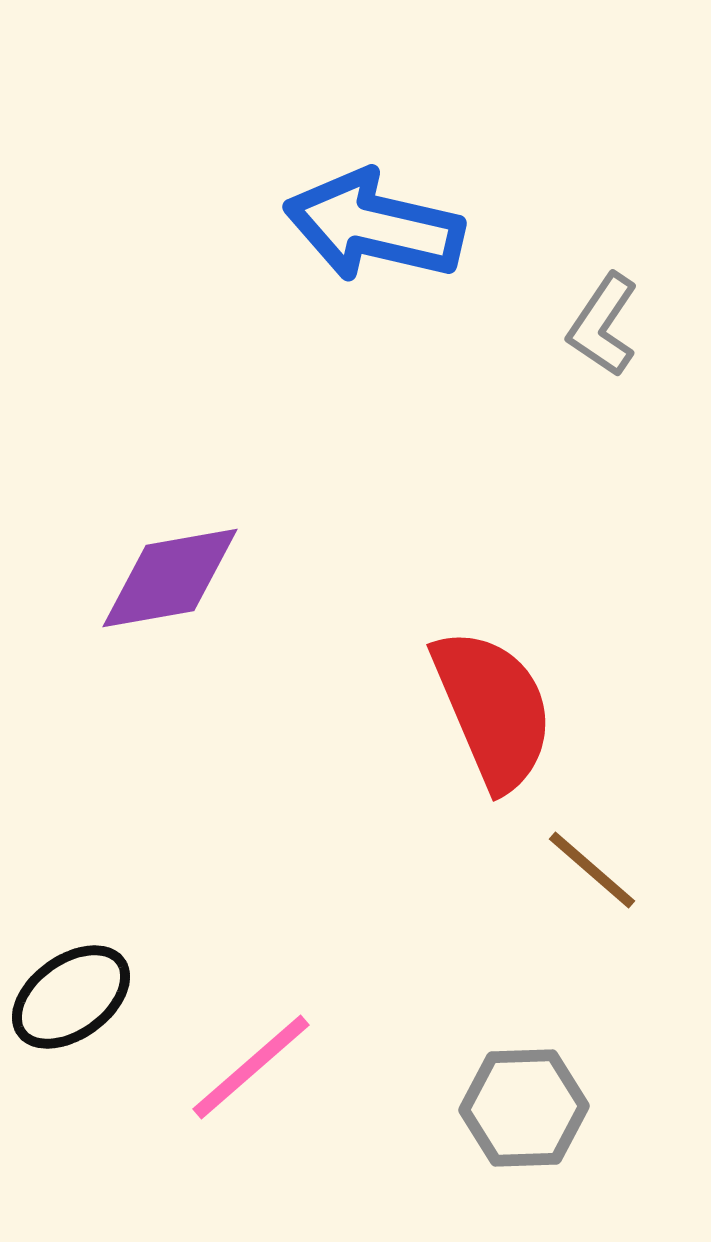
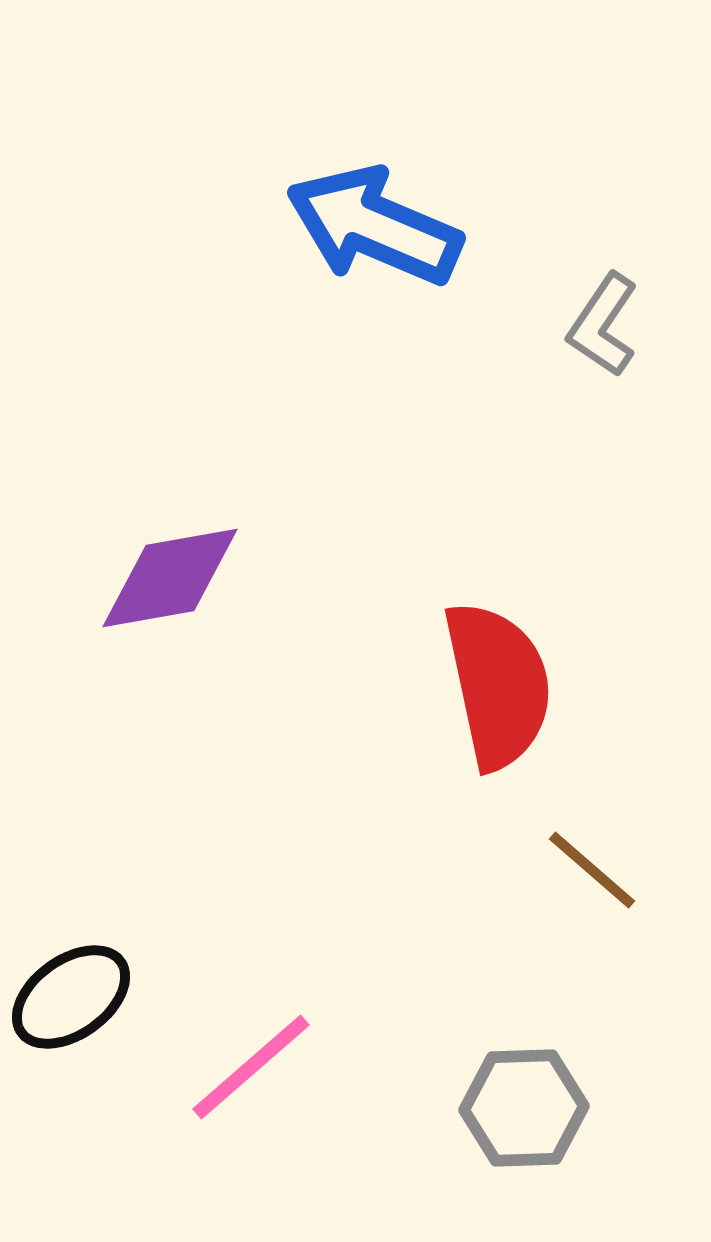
blue arrow: rotated 10 degrees clockwise
red semicircle: moved 5 px right, 24 px up; rotated 11 degrees clockwise
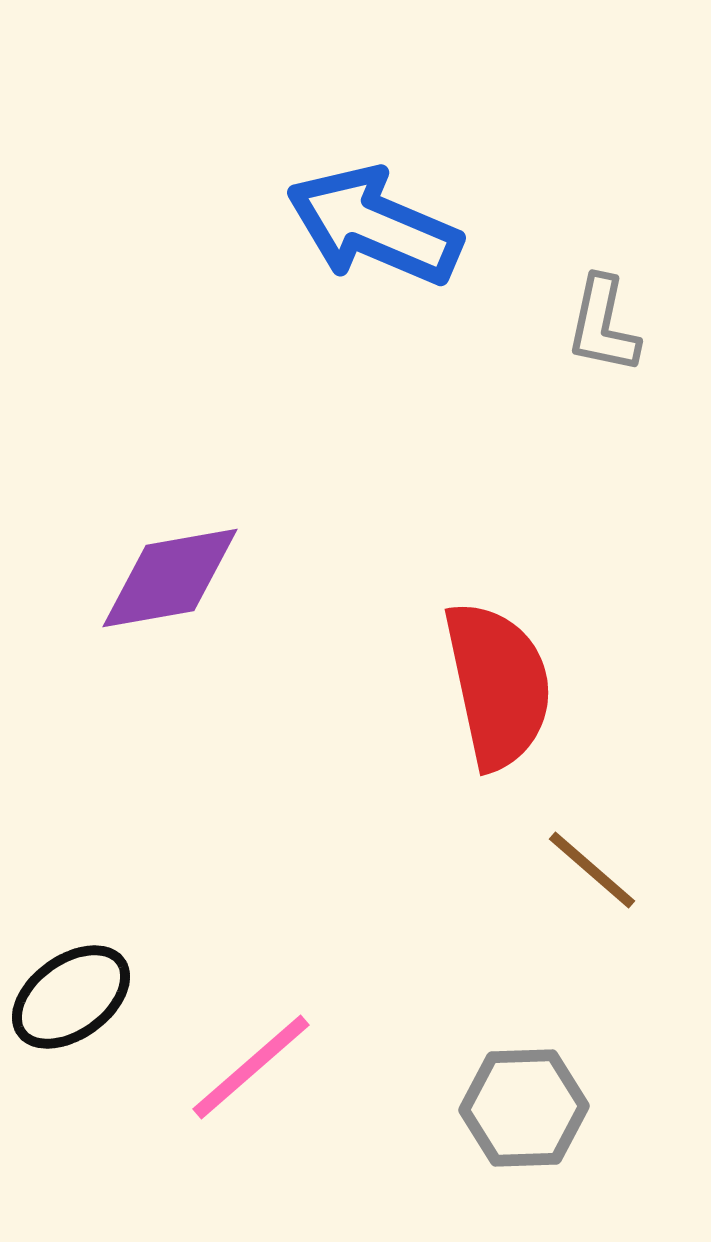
gray L-shape: rotated 22 degrees counterclockwise
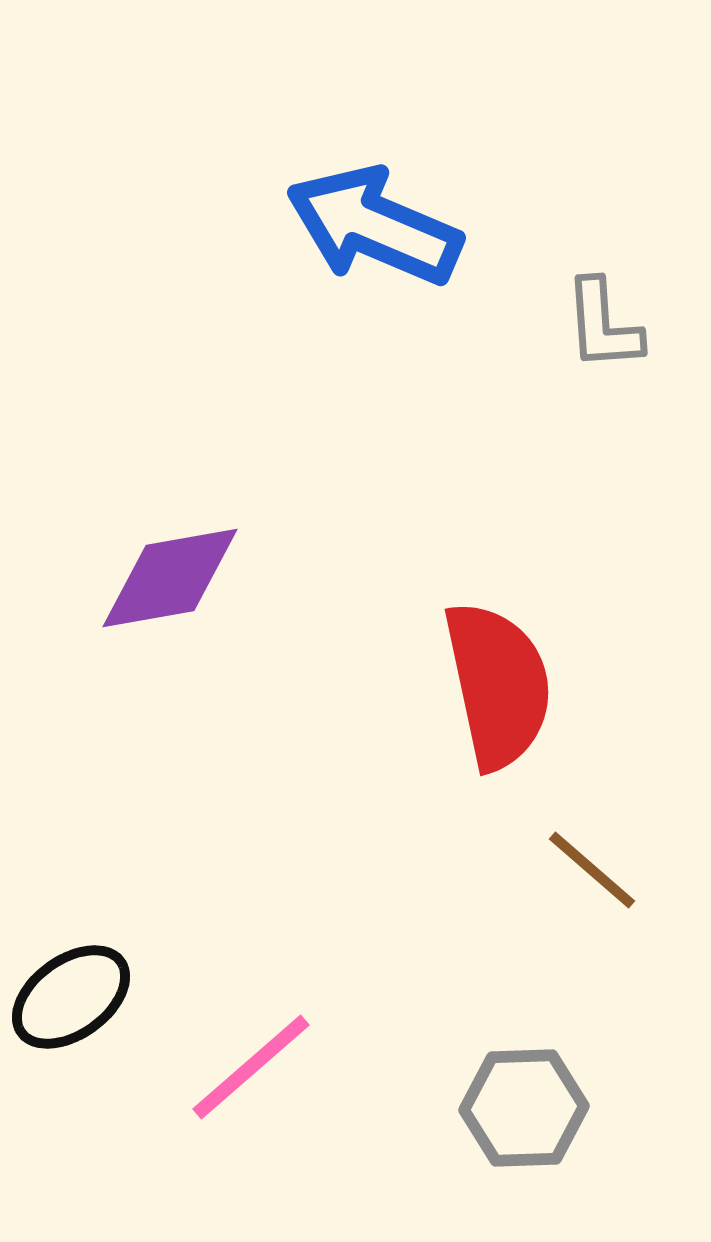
gray L-shape: rotated 16 degrees counterclockwise
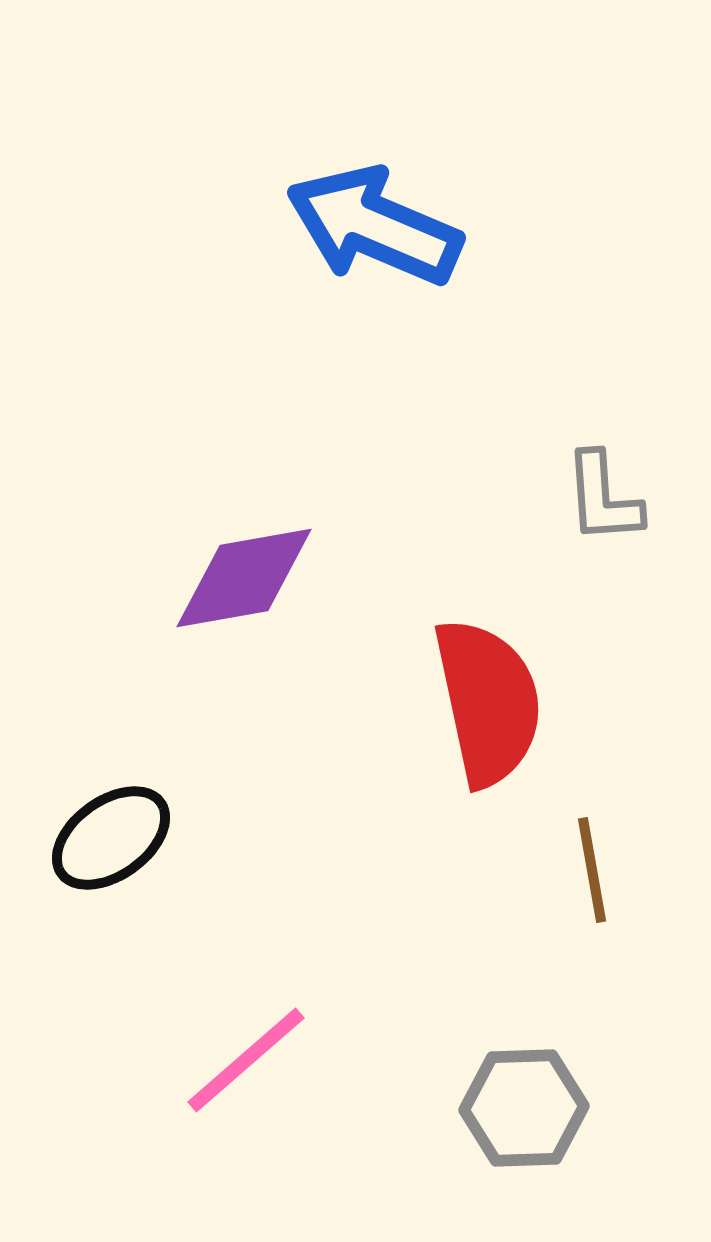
gray L-shape: moved 173 px down
purple diamond: moved 74 px right
red semicircle: moved 10 px left, 17 px down
brown line: rotated 39 degrees clockwise
black ellipse: moved 40 px right, 159 px up
pink line: moved 5 px left, 7 px up
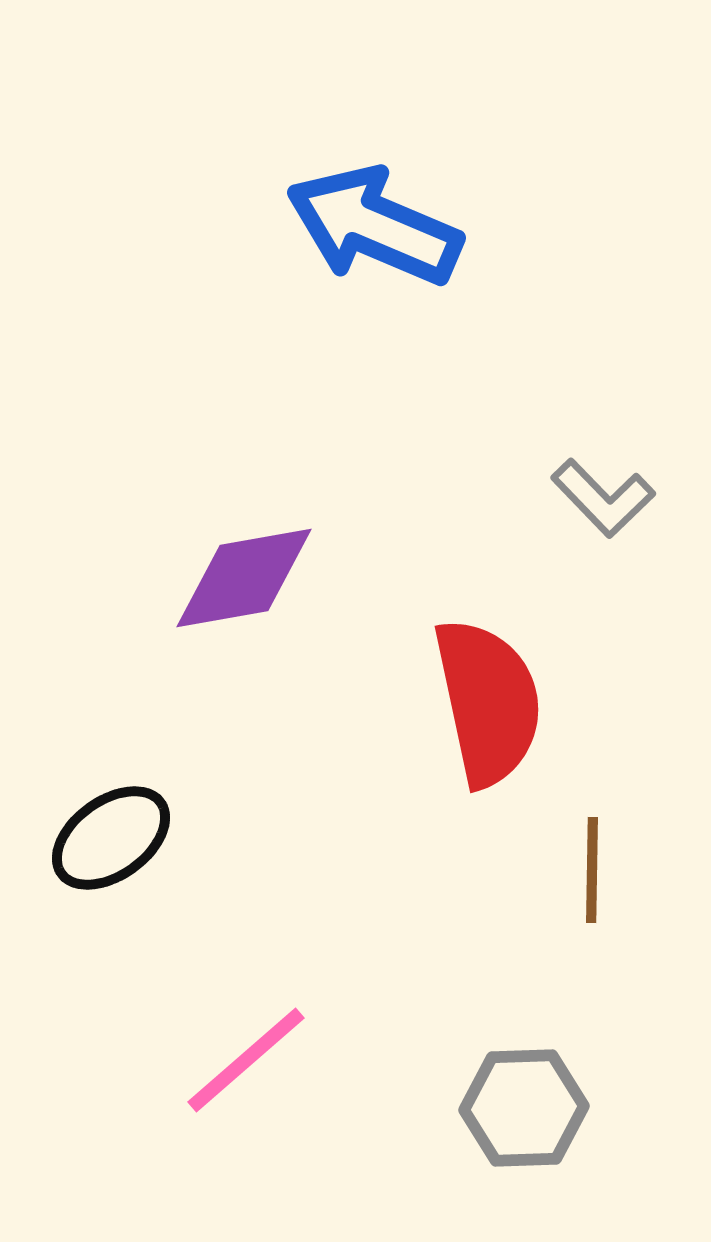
gray L-shape: rotated 40 degrees counterclockwise
brown line: rotated 11 degrees clockwise
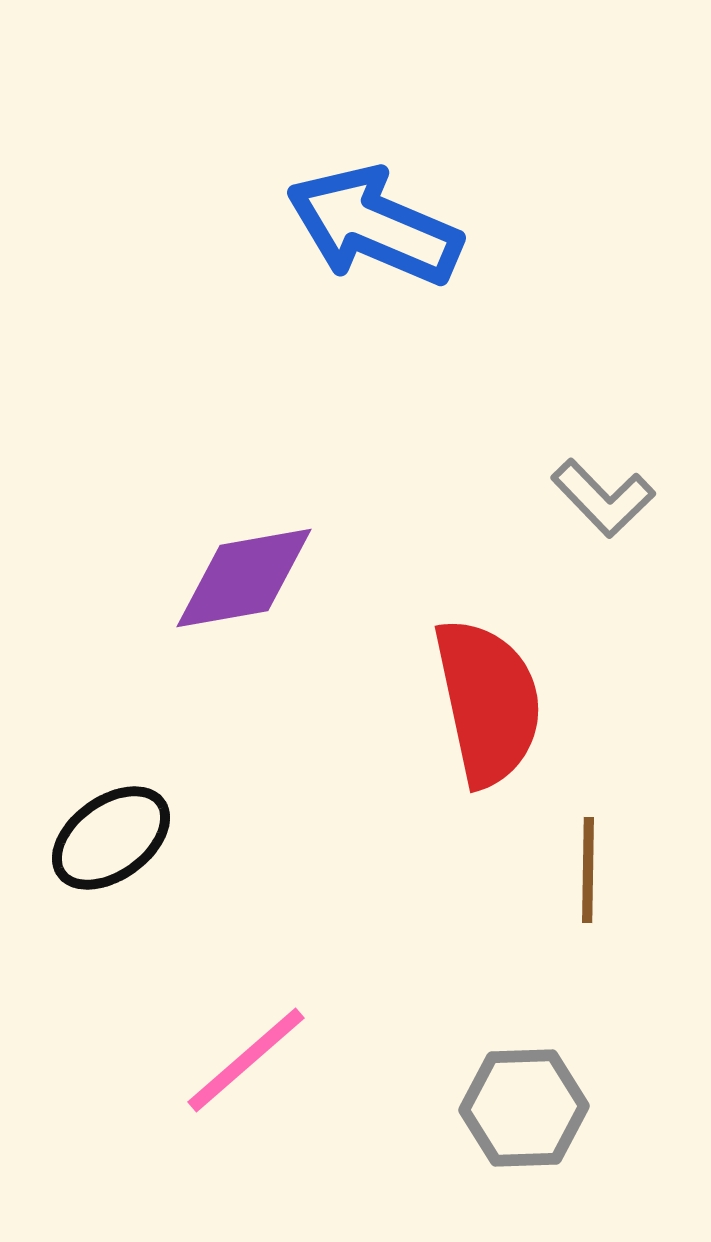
brown line: moved 4 px left
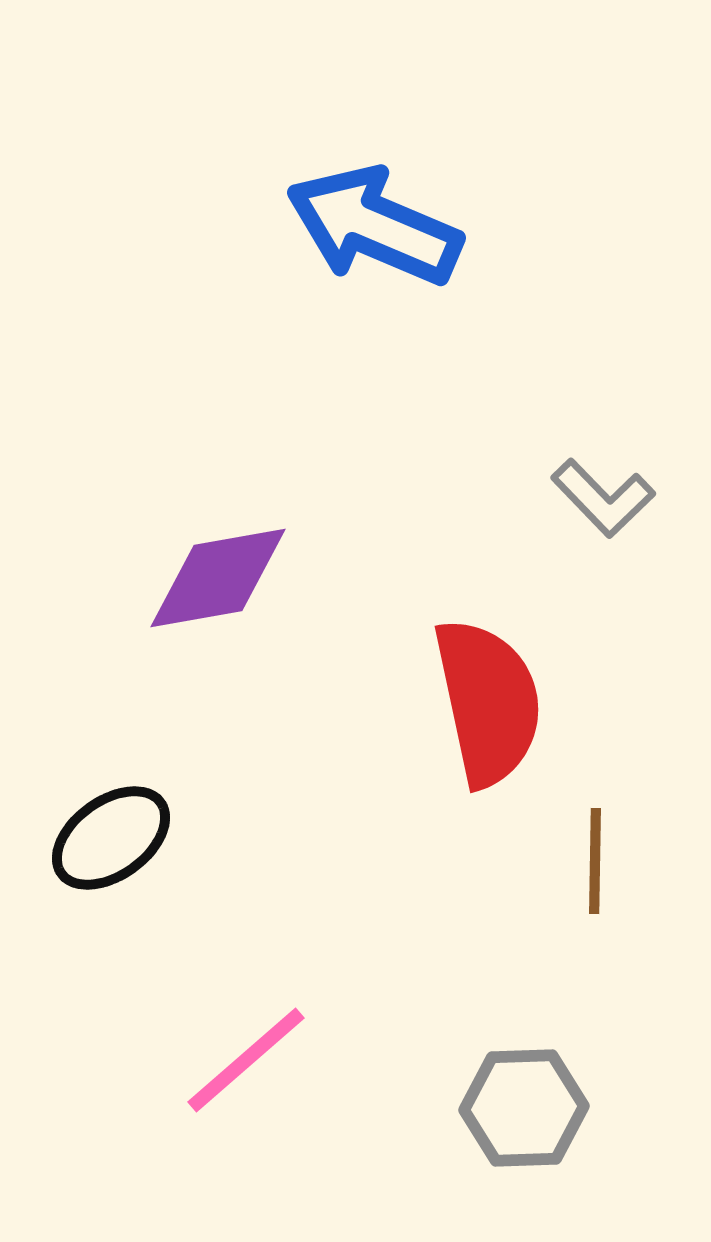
purple diamond: moved 26 px left
brown line: moved 7 px right, 9 px up
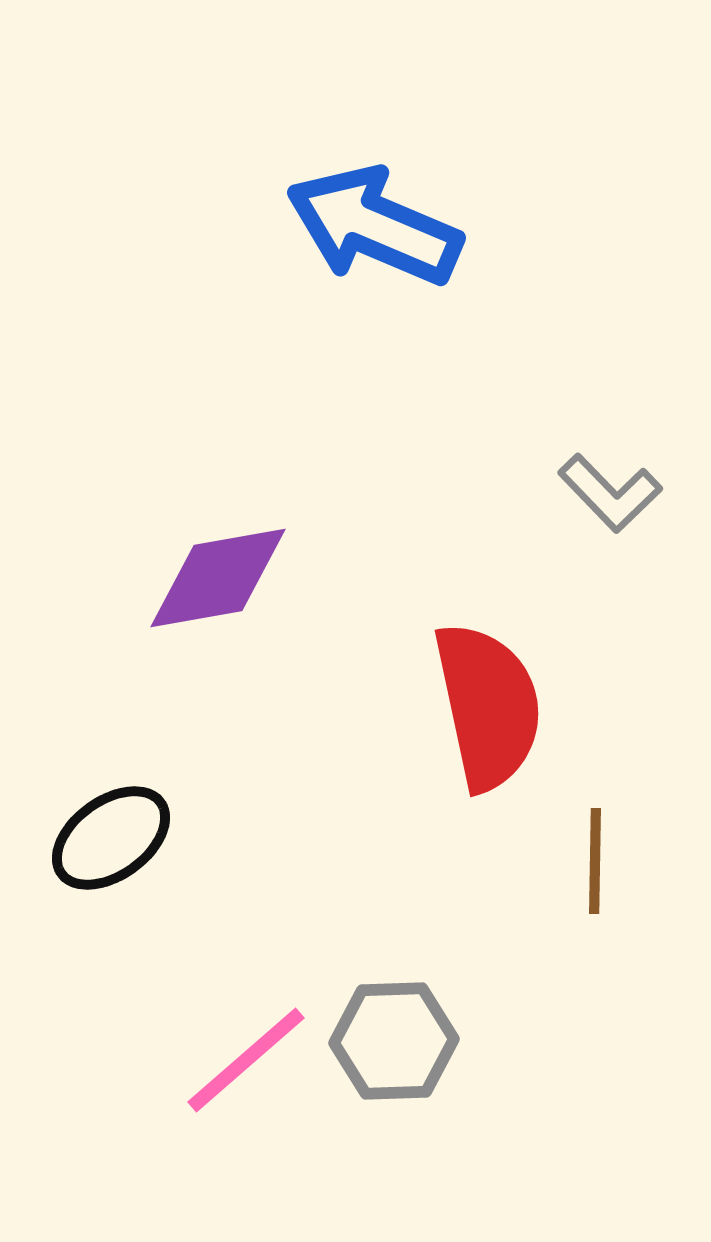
gray L-shape: moved 7 px right, 5 px up
red semicircle: moved 4 px down
gray hexagon: moved 130 px left, 67 px up
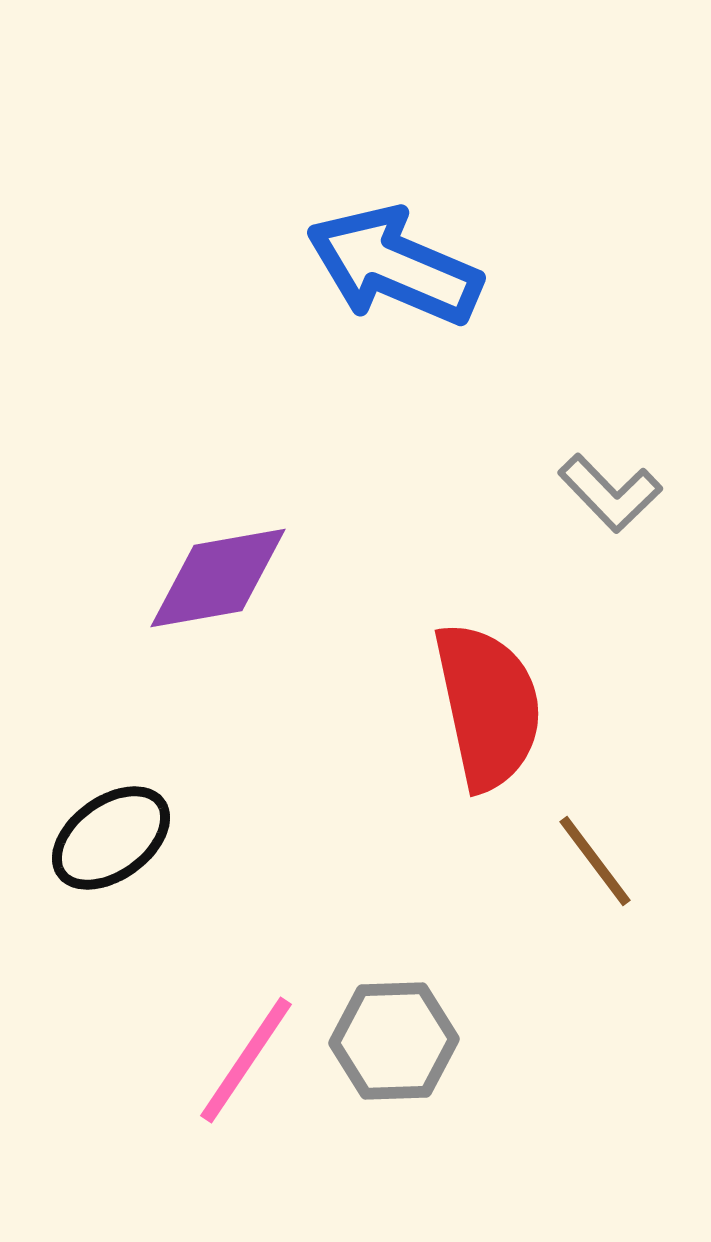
blue arrow: moved 20 px right, 40 px down
brown line: rotated 38 degrees counterclockwise
pink line: rotated 15 degrees counterclockwise
